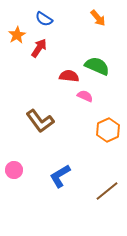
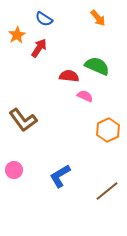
brown L-shape: moved 17 px left, 1 px up
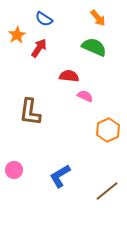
green semicircle: moved 3 px left, 19 px up
brown L-shape: moved 7 px right, 8 px up; rotated 44 degrees clockwise
